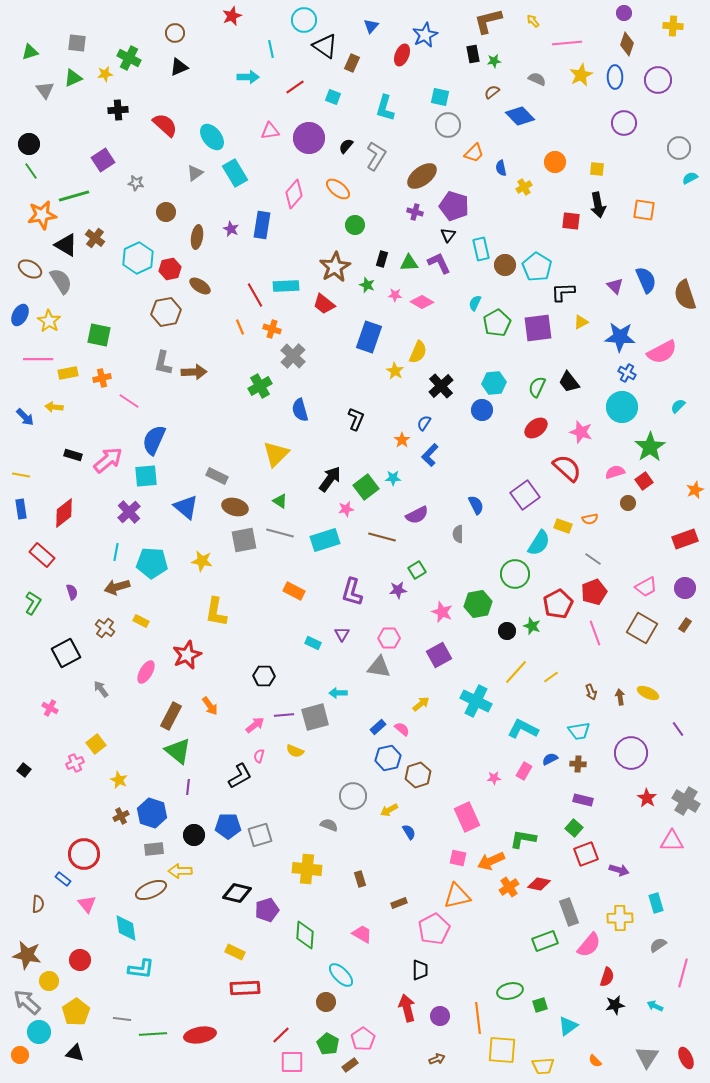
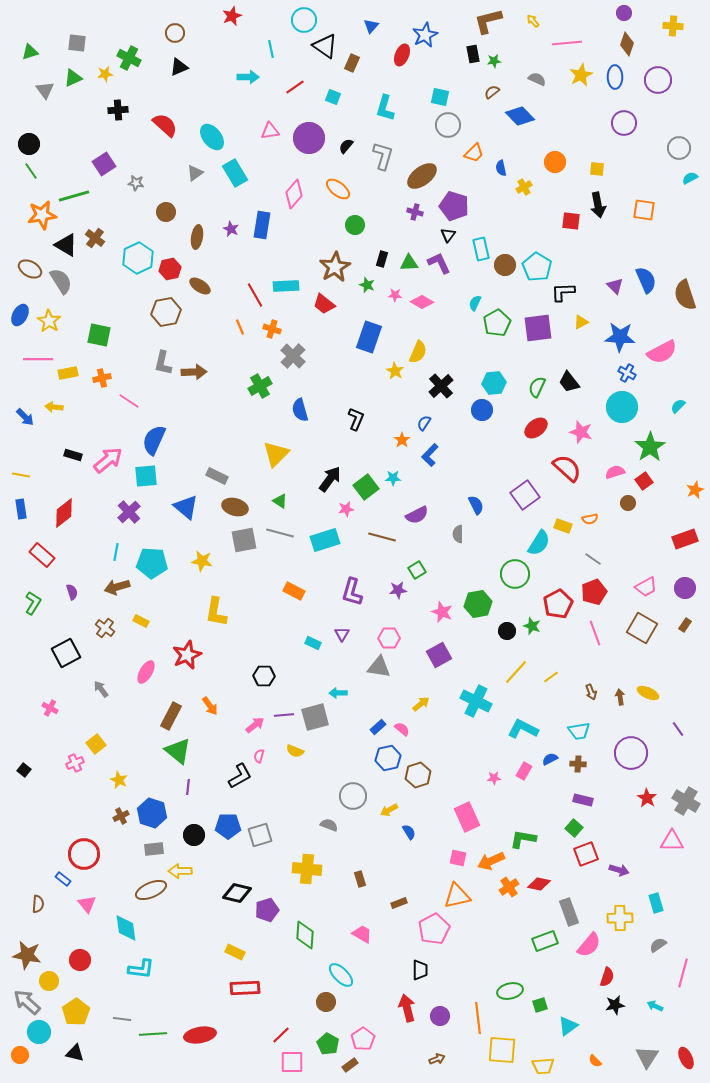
gray L-shape at (376, 156): moved 7 px right; rotated 16 degrees counterclockwise
purple square at (103, 160): moved 1 px right, 4 px down
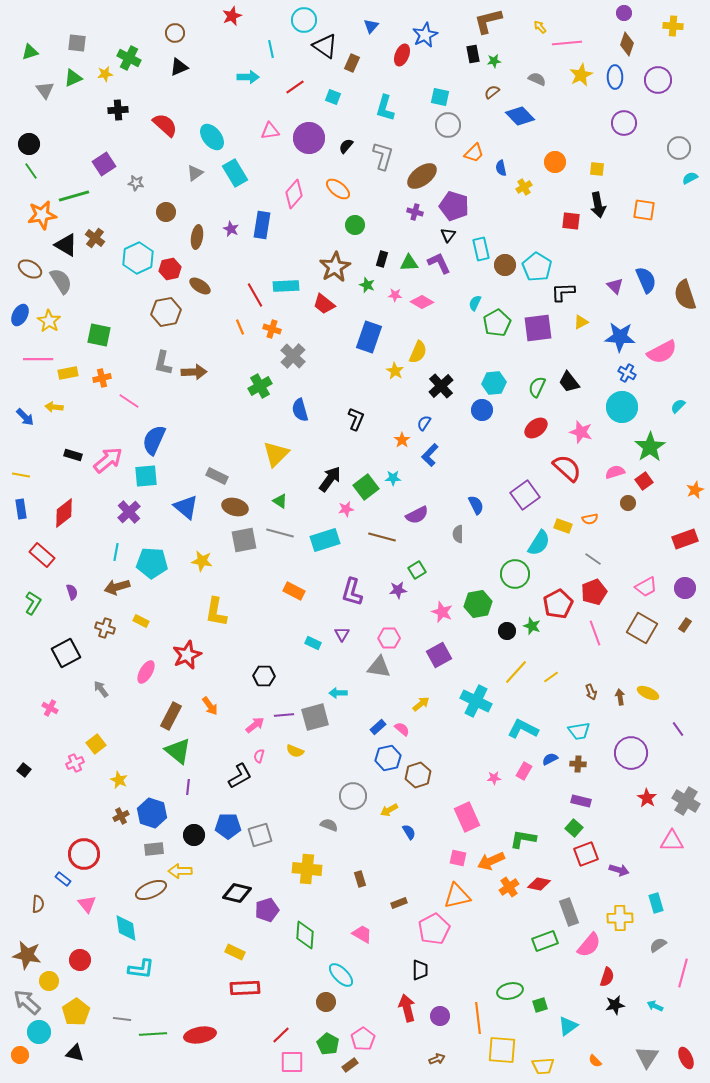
yellow arrow at (533, 21): moved 7 px right, 6 px down
brown cross at (105, 628): rotated 18 degrees counterclockwise
purple rectangle at (583, 800): moved 2 px left, 1 px down
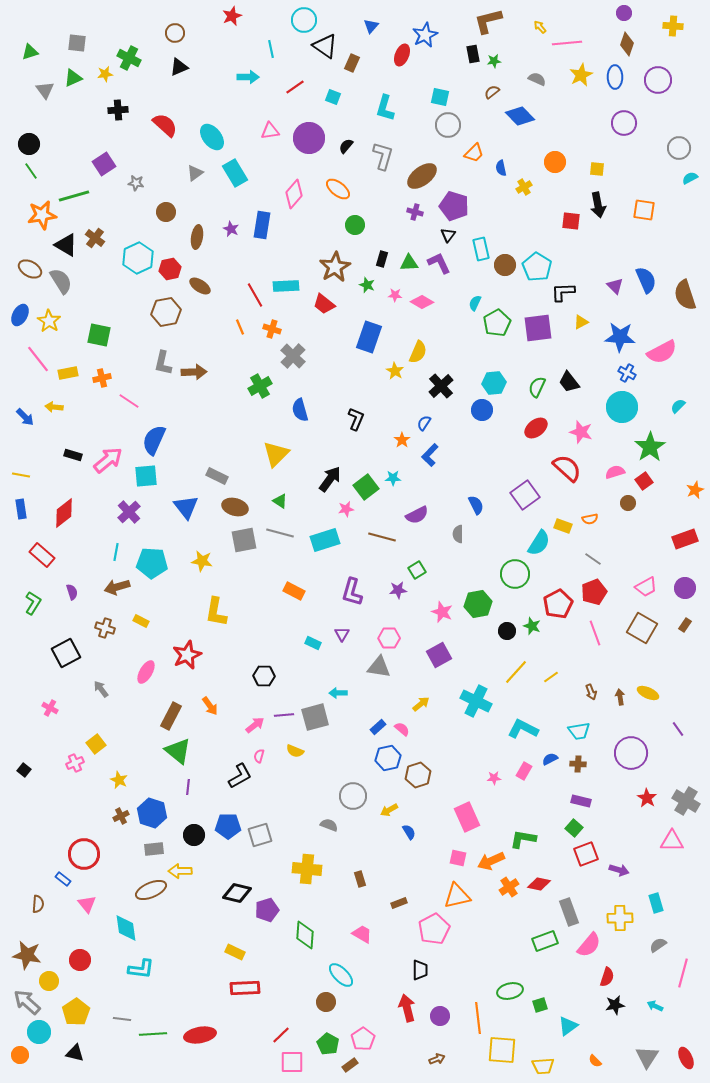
pink line at (38, 359): rotated 52 degrees clockwise
blue triangle at (186, 507): rotated 12 degrees clockwise
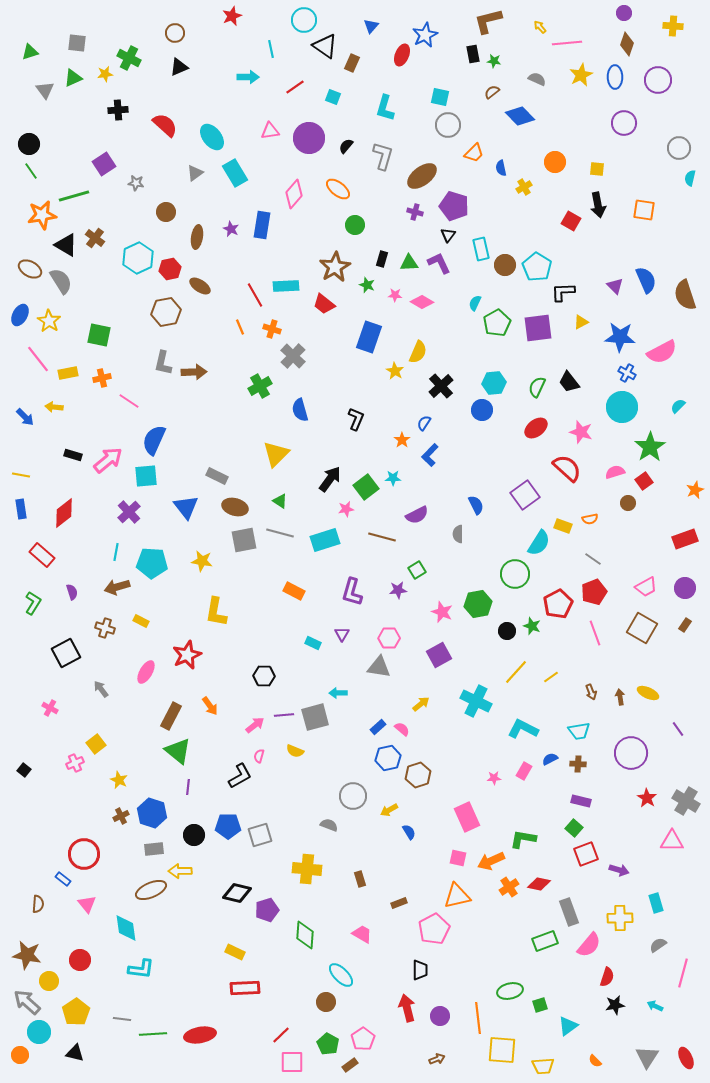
green star at (494, 61): rotated 16 degrees clockwise
cyan semicircle at (690, 178): rotated 49 degrees counterclockwise
red square at (571, 221): rotated 24 degrees clockwise
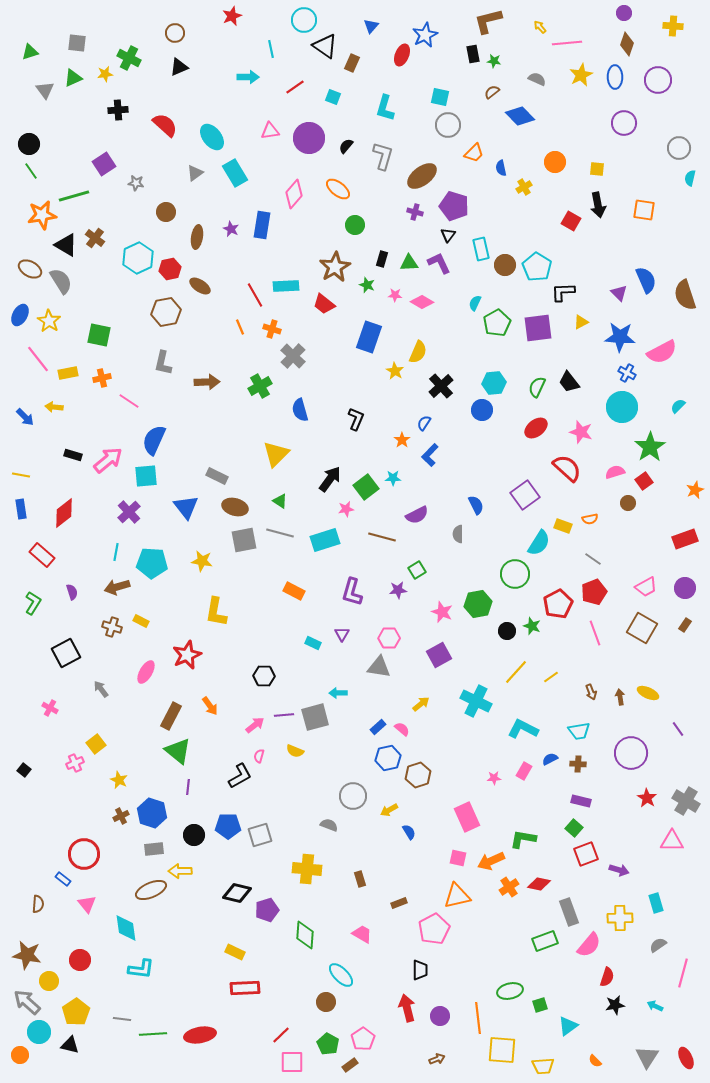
purple triangle at (615, 286): moved 4 px right, 7 px down
brown arrow at (194, 372): moved 13 px right, 10 px down
brown cross at (105, 628): moved 7 px right, 1 px up
black triangle at (75, 1053): moved 5 px left, 8 px up
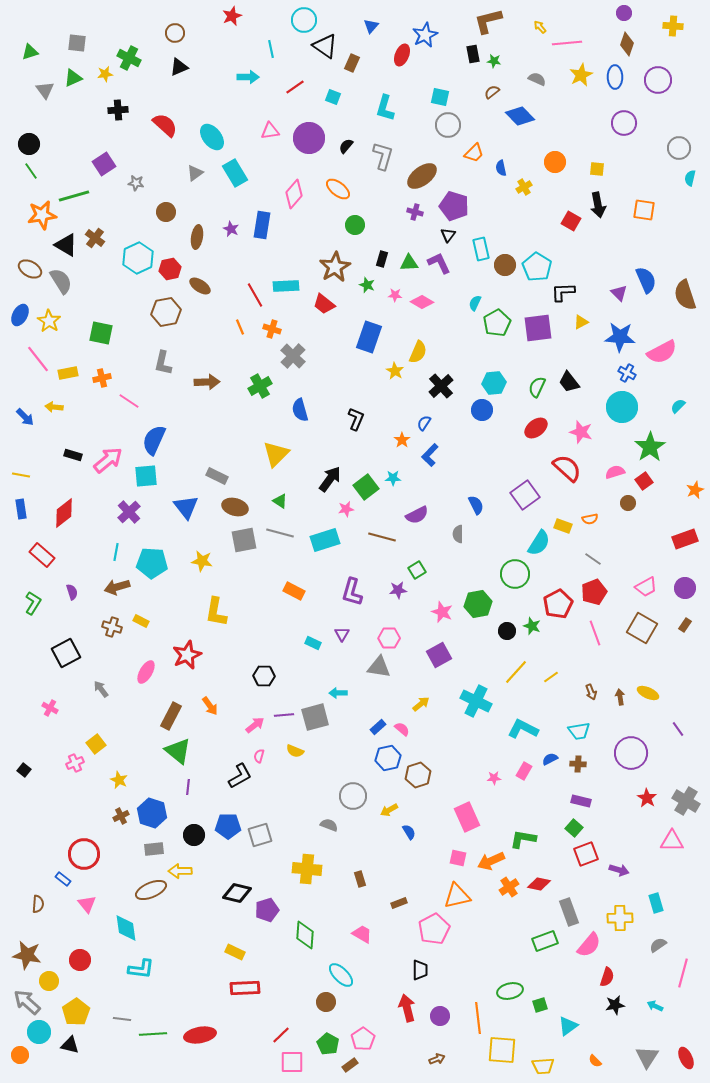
green square at (99, 335): moved 2 px right, 2 px up
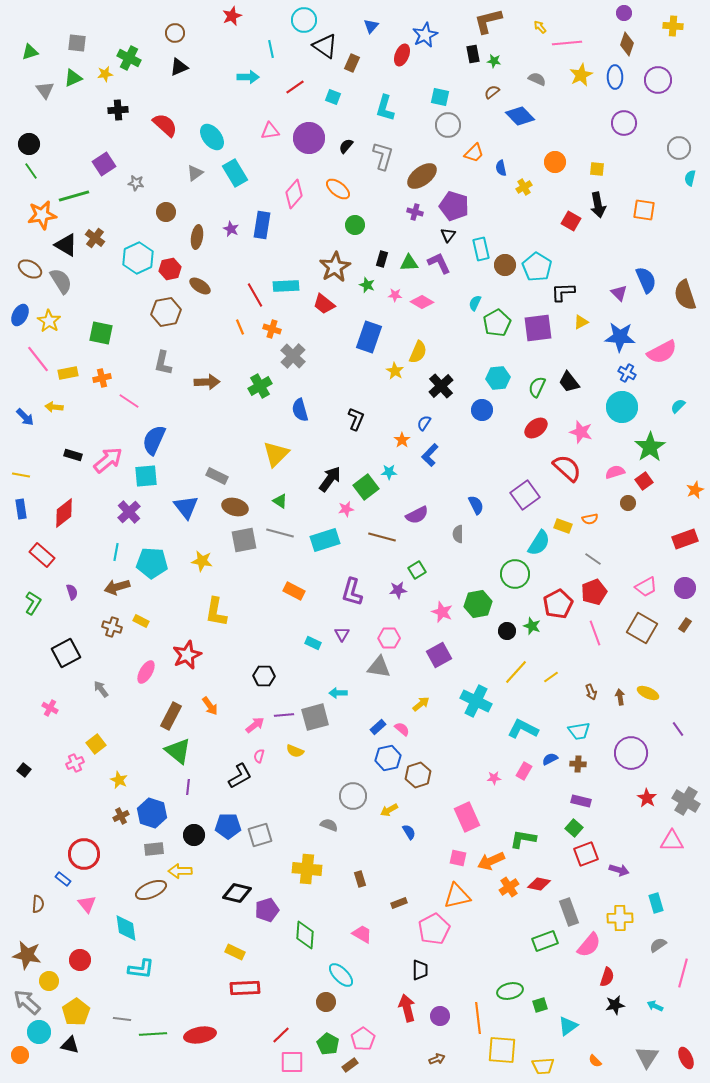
cyan hexagon at (494, 383): moved 4 px right, 5 px up
cyan star at (393, 478): moved 4 px left, 6 px up
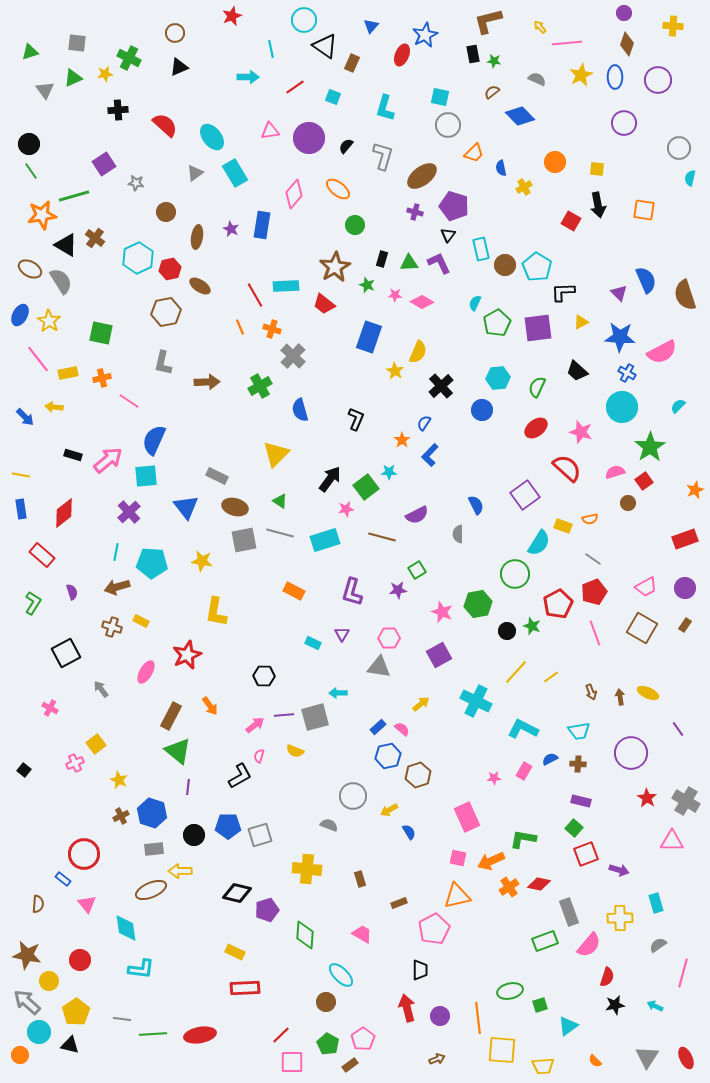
black trapezoid at (569, 382): moved 8 px right, 11 px up; rotated 10 degrees counterclockwise
blue hexagon at (388, 758): moved 2 px up
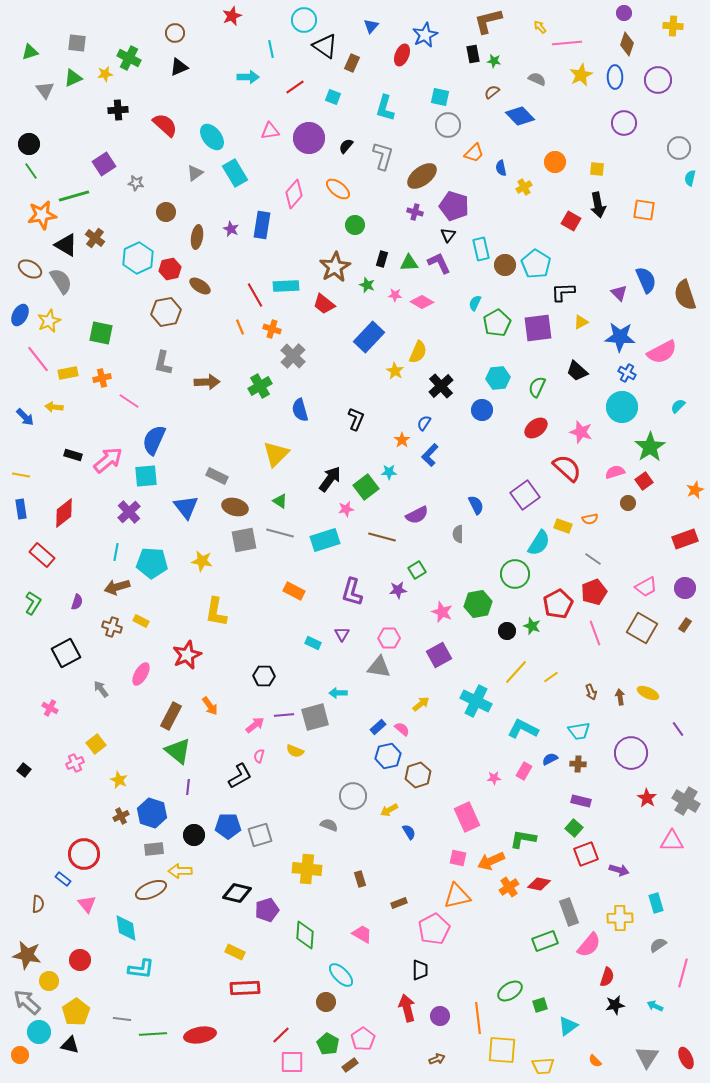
cyan pentagon at (537, 267): moved 1 px left, 3 px up
yellow star at (49, 321): rotated 15 degrees clockwise
blue rectangle at (369, 337): rotated 24 degrees clockwise
purple semicircle at (72, 592): moved 5 px right, 10 px down; rotated 35 degrees clockwise
pink ellipse at (146, 672): moved 5 px left, 2 px down
green ellipse at (510, 991): rotated 20 degrees counterclockwise
